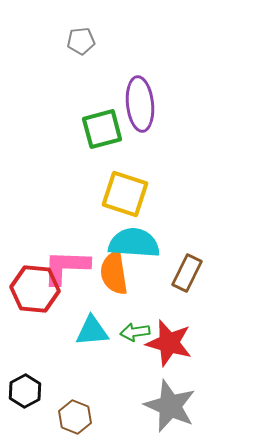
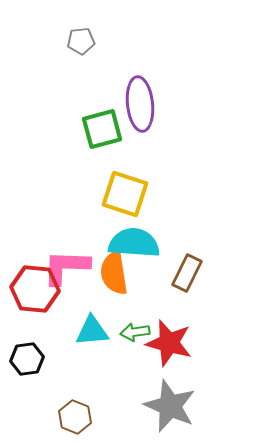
black hexagon: moved 2 px right, 32 px up; rotated 20 degrees clockwise
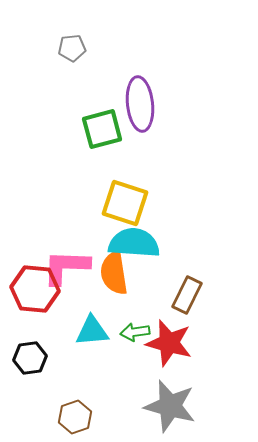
gray pentagon: moved 9 px left, 7 px down
yellow square: moved 9 px down
brown rectangle: moved 22 px down
black hexagon: moved 3 px right, 1 px up
gray star: rotated 8 degrees counterclockwise
brown hexagon: rotated 20 degrees clockwise
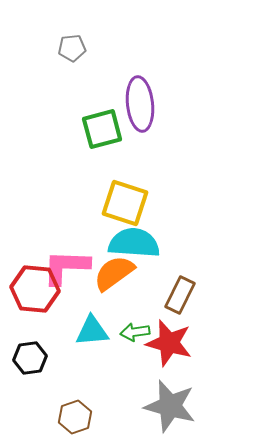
orange semicircle: rotated 63 degrees clockwise
brown rectangle: moved 7 px left
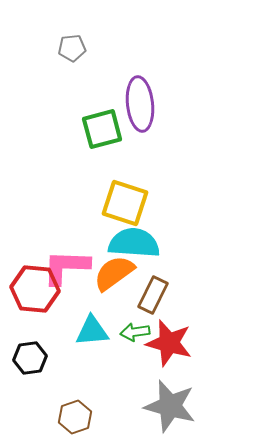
brown rectangle: moved 27 px left
